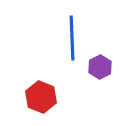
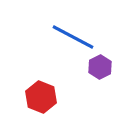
blue line: moved 1 px right, 1 px up; rotated 60 degrees counterclockwise
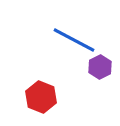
blue line: moved 1 px right, 3 px down
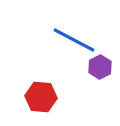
red hexagon: rotated 16 degrees counterclockwise
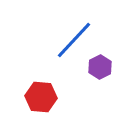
blue line: rotated 75 degrees counterclockwise
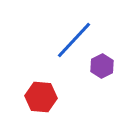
purple hexagon: moved 2 px right, 1 px up
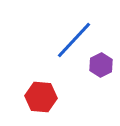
purple hexagon: moved 1 px left, 1 px up
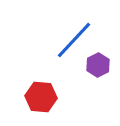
purple hexagon: moved 3 px left
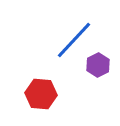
red hexagon: moved 3 px up
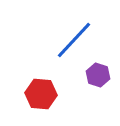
purple hexagon: moved 10 px down; rotated 15 degrees counterclockwise
